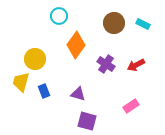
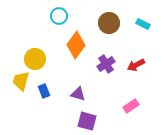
brown circle: moved 5 px left
purple cross: rotated 24 degrees clockwise
yellow trapezoid: moved 1 px up
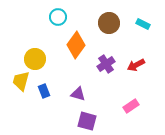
cyan circle: moved 1 px left, 1 px down
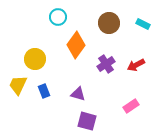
yellow trapezoid: moved 3 px left, 4 px down; rotated 10 degrees clockwise
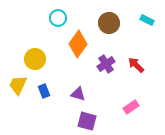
cyan circle: moved 1 px down
cyan rectangle: moved 4 px right, 4 px up
orange diamond: moved 2 px right, 1 px up
red arrow: rotated 72 degrees clockwise
pink rectangle: moved 1 px down
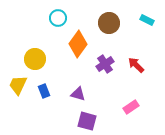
purple cross: moved 1 px left
